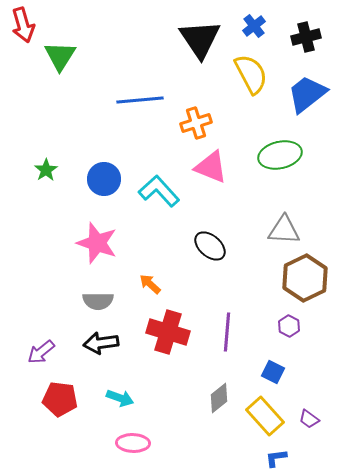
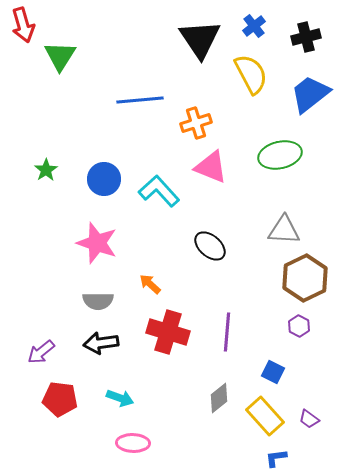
blue trapezoid: moved 3 px right
purple hexagon: moved 10 px right
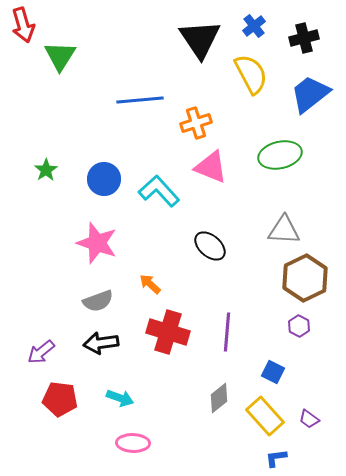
black cross: moved 2 px left, 1 px down
gray semicircle: rotated 20 degrees counterclockwise
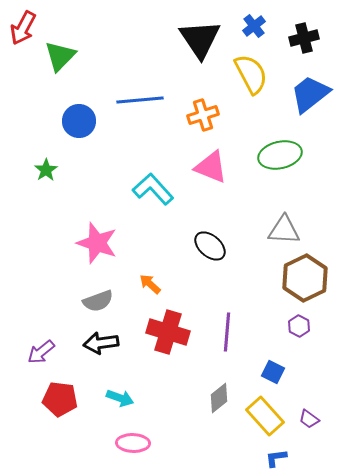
red arrow: moved 3 px down; rotated 44 degrees clockwise
green triangle: rotated 12 degrees clockwise
orange cross: moved 7 px right, 8 px up
blue circle: moved 25 px left, 58 px up
cyan L-shape: moved 6 px left, 2 px up
